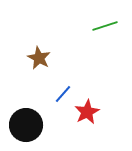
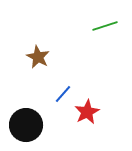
brown star: moved 1 px left, 1 px up
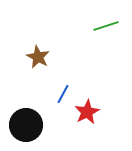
green line: moved 1 px right
blue line: rotated 12 degrees counterclockwise
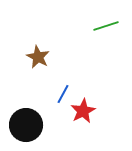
red star: moved 4 px left, 1 px up
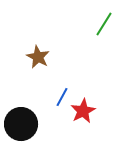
green line: moved 2 px left, 2 px up; rotated 40 degrees counterclockwise
blue line: moved 1 px left, 3 px down
black circle: moved 5 px left, 1 px up
